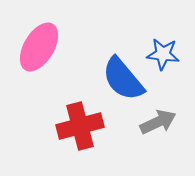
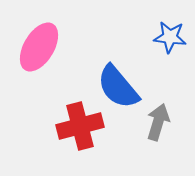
blue star: moved 7 px right, 17 px up
blue semicircle: moved 5 px left, 8 px down
gray arrow: rotated 48 degrees counterclockwise
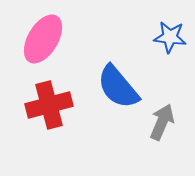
pink ellipse: moved 4 px right, 8 px up
gray arrow: moved 4 px right; rotated 6 degrees clockwise
red cross: moved 31 px left, 21 px up
